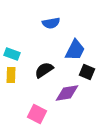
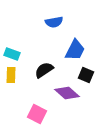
blue semicircle: moved 3 px right, 1 px up
black square: moved 1 px left, 3 px down
purple diamond: rotated 50 degrees clockwise
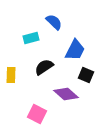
blue semicircle: rotated 126 degrees counterclockwise
cyan rectangle: moved 19 px right, 16 px up; rotated 35 degrees counterclockwise
black semicircle: moved 3 px up
purple diamond: moved 1 px left, 1 px down
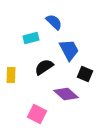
blue trapezoid: moved 6 px left; rotated 55 degrees counterclockwise
black square: moved 1 px left, 1 px up
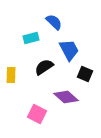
purple diamond: moved 3 px down
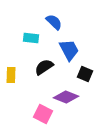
cyan rectangle: rotated 21 degrees clockwise
purple diamond: rotated 20 degrees counterclockwise
pink square: moved 6 px right
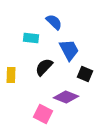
black semicircle: rotated 12 degrees counterclockwise
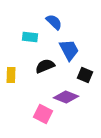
cyan rectangle: moved 1 px left, 1 px up
black semicircle: moved 1 px right, 1 px up; rotated 24 degrees clockwise
black square: moved 1 px down
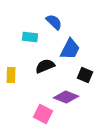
blue trapezoid: moved 1 px right, 1 px up; rotated 55 degrees clockwise
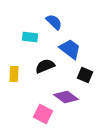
blue trapezoid: rotated 80 degrees counterclockwise
yellow rectangle: moved 3 px right, 1 px up
purple diamond: rotated 15 degrees clockwise
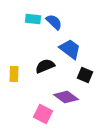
cyan rectangle: moved 3 px right, 18 px up
